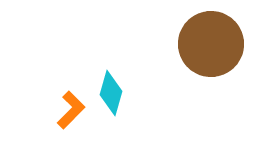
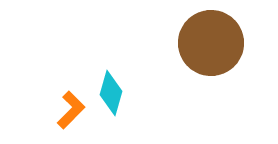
brown circle: moved 1 px up
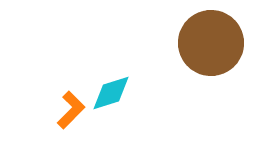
cyan diamond: rotated 57 degrees clockwise
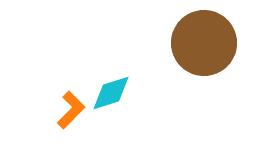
brown circle: moved 7 px left
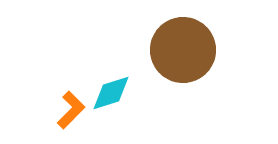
brown circle: moved 21 px left, 7 px down
